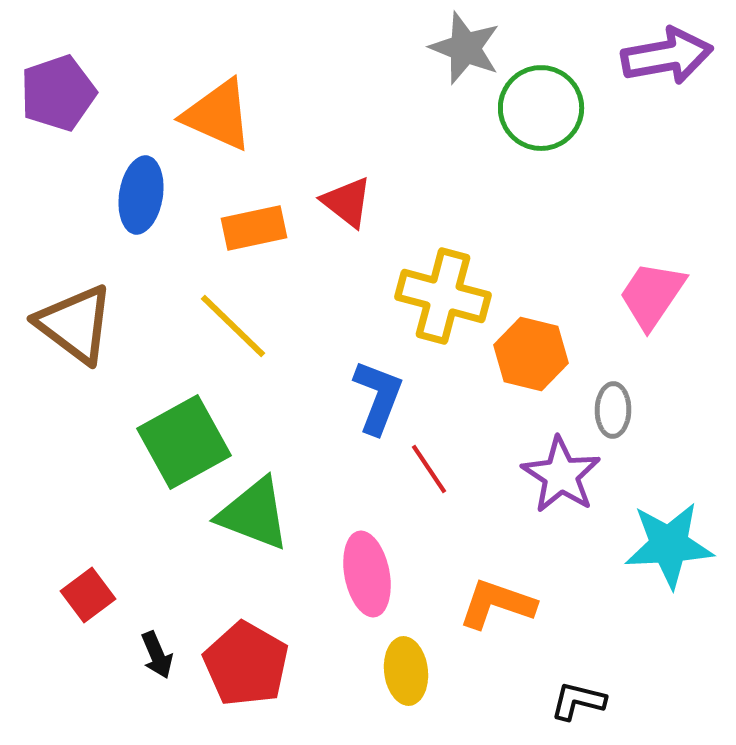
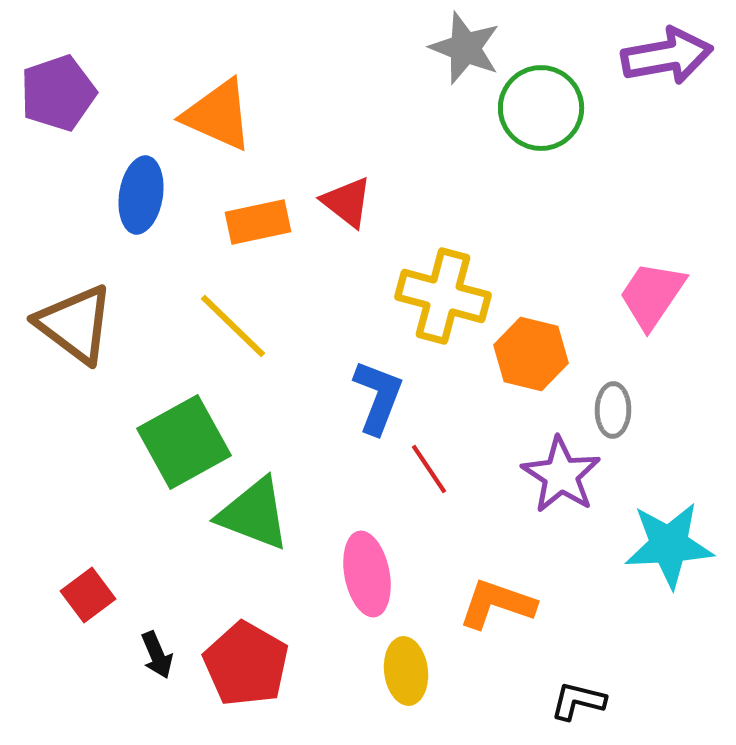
orange rectangle: moved 4 px right, 6 px up
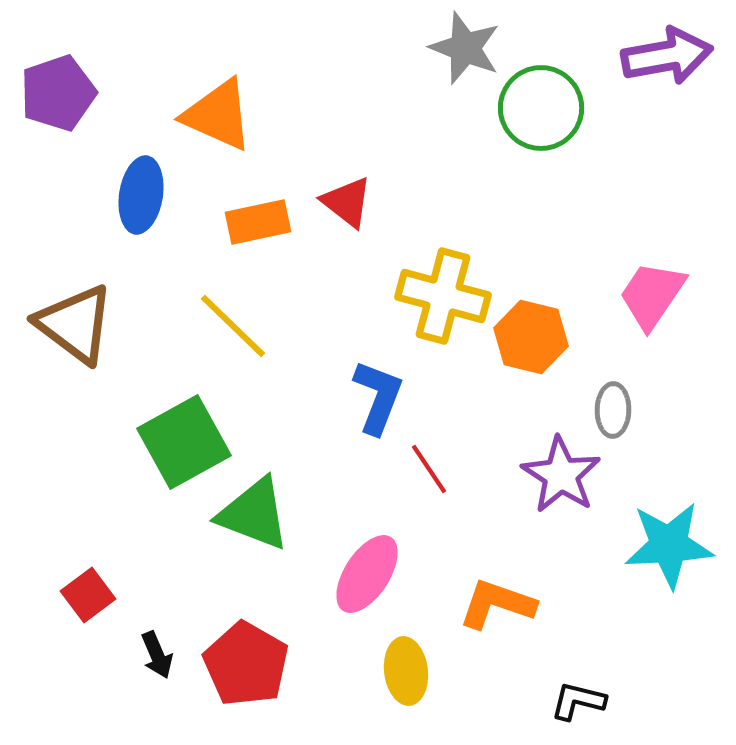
orange hexagon: moved 17 px up
pink ellipse: rotated 44 degrees clockwise
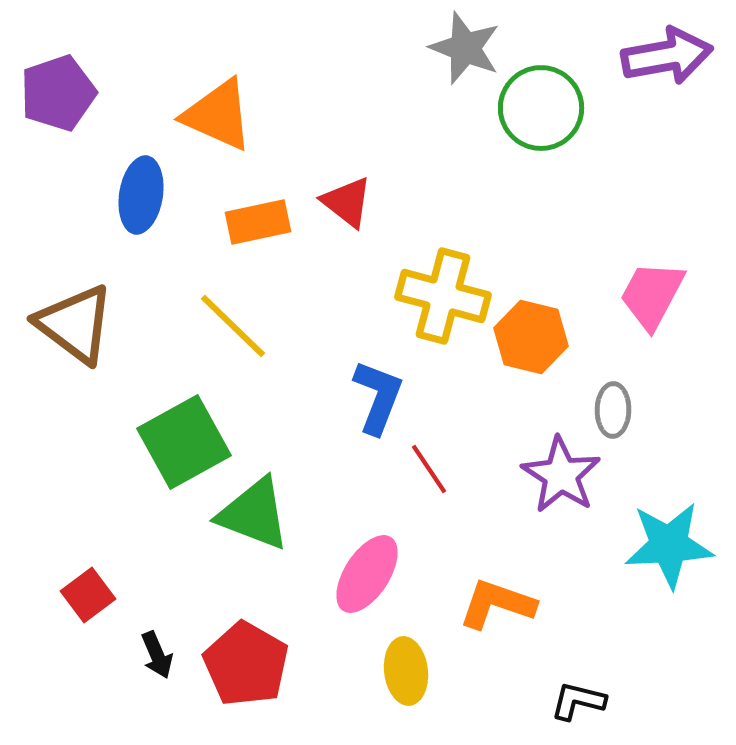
pink trapezoid: rotated 6 degrees counterclockwise
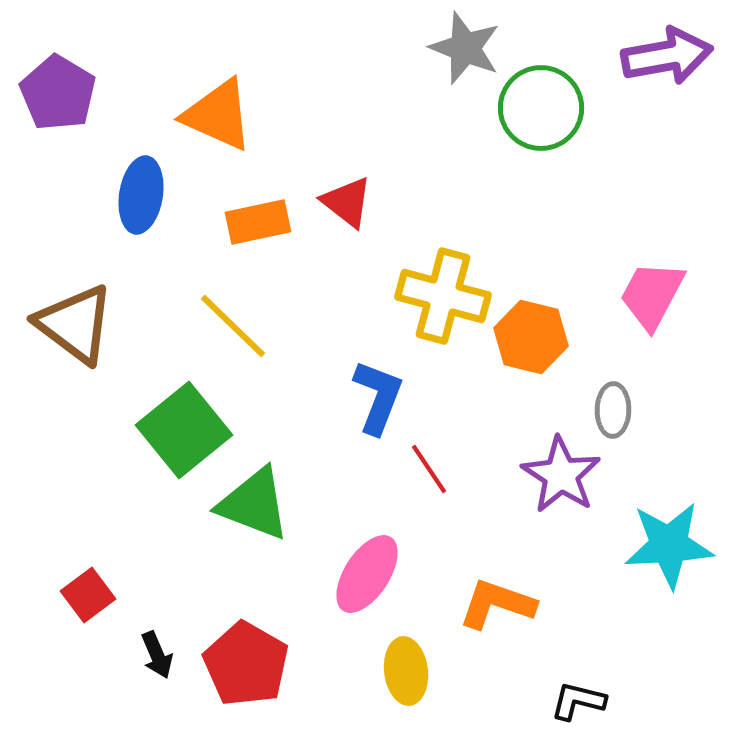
purple pentagon: rotated 22 degrees counterclockwise
green square: moved 12 px up; rotated 10 degrees counterclockwise
green triangle: moved 10 px up
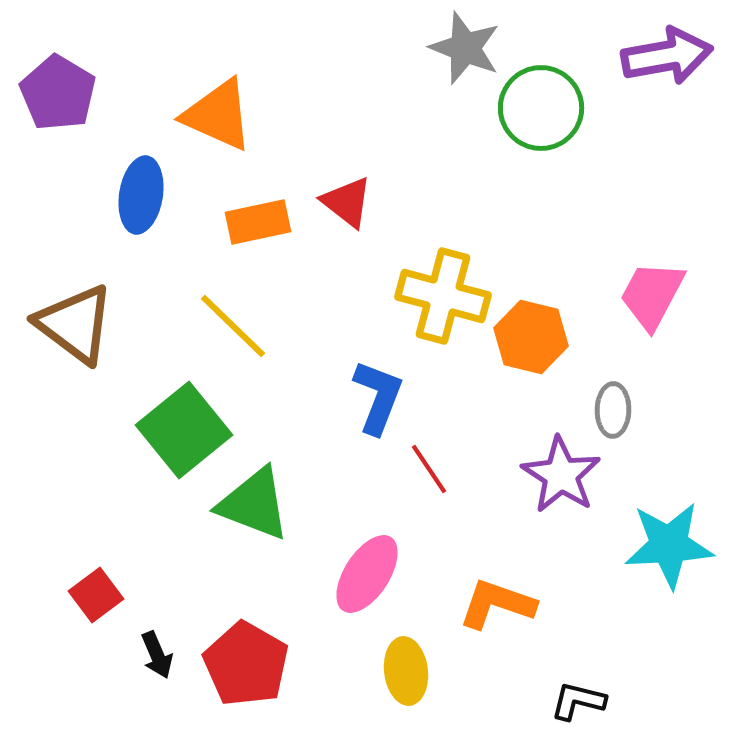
red square: moved 8 px right
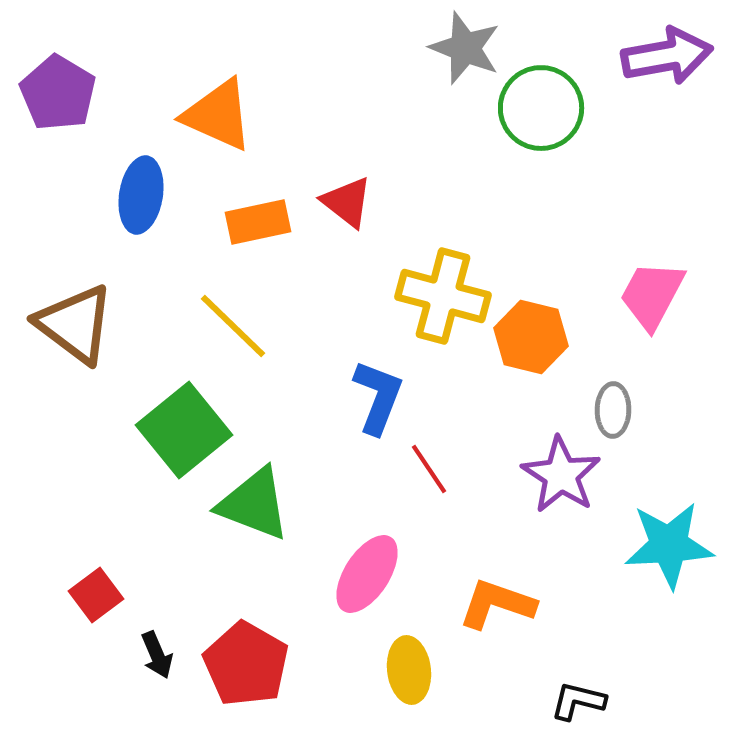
yellow ellipse: moved 3 px right, 1 px up
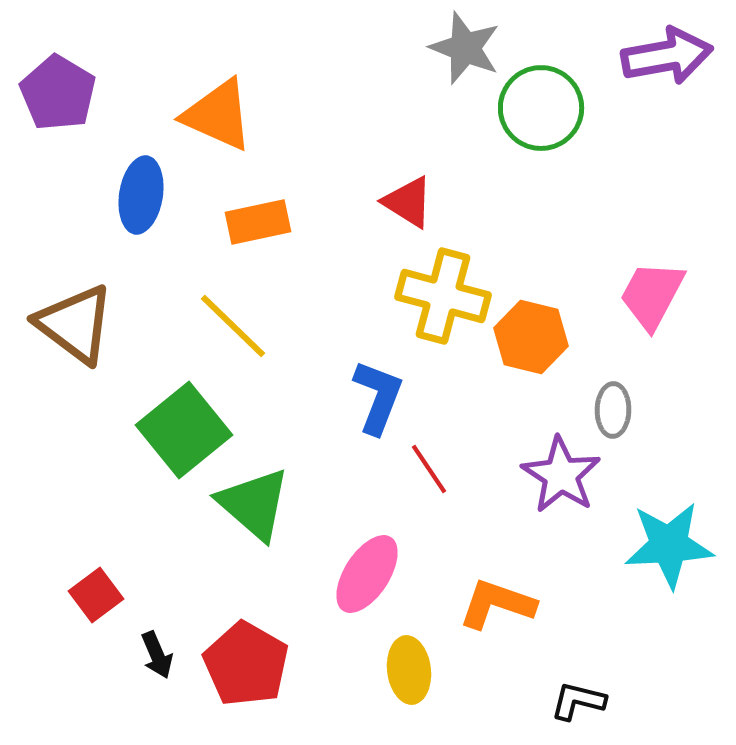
red triangle: moved 61 px right; rotated 6 degrees counterclockwise
green triangle: rotated 20 degrees clockwise
